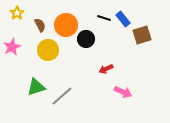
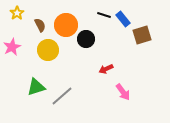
black line: moved 3 px up
pink arrow: rotated 30 degrees clockwise
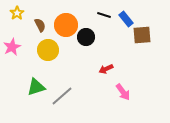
blue rectangle: moved 3 px right
brown square: rotated 12 degrees clockwise
black circle: moved 2 px up
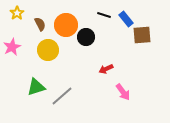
brown semicircle: moved 1 px up
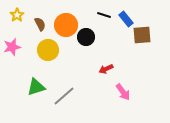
yellow star: moved 2 px down
pink star: rotated 12 degrees clockwise
gray line: moved 2 px right
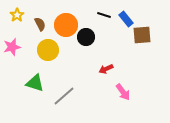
green triangle: moved 1 px left, 4 px up; rotated 36 degrees clockwise
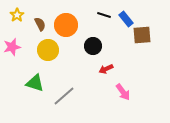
black circle: moved 7 px right, 9 px down
